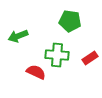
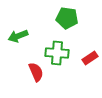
green pentagon: moved 3 px left, 3 px up
green cross: moved 2 px up
red semicircle: rotated 42 degrees clockwise
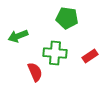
green cross: moved 2 px left
red rectangle: moved 2 px up
red semicircle: moved 1 px left
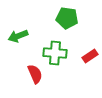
red semicircle: moved 2 px down
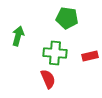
green arrow: rotated 126 degrees clockwise
red rectangle: rotated 21 degrees clockwise
red semicircle: moved 13 px right, 5 px down
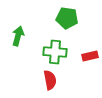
green cross: moved 1 px up
red semicircle: moved 2 px right, 1 px down; rotated 12 degrees clockwise
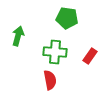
red rectangle: rotated 42 degrees counterclockwise
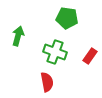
green cross: rotated 15 degrees clockwise
red semicircle: moved 3 px left, 2 px down
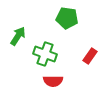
green arrow: rotated 18 degrees clockwise
green cross: moved 10 px left, 2 px down
red semicircle: moved 6 px right, 1 px up; rotated 102 degrees clockwise
